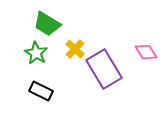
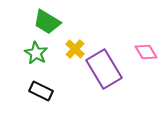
green trapezoid: moved 2 px up
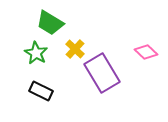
green trapezoid: moved 3 px right, 1 px down
pink diamond: rotated 15 degrees counterclockwise
purple rectangle: moved 2 px left, 4 px down
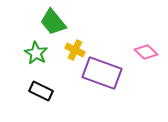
green trapezoid: moved 3 px right, 1 px up; rotated 20 degrees clockwise
yellow cross: moved 1 px down; rotated 18 degrees counterclockwise
purple rectangle: rotated 39 degrees counterclockwise
